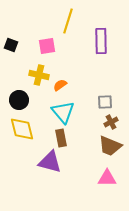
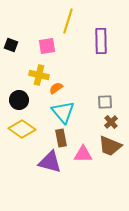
orange semicircle: moved 4 px left, 3 px down
brown cross: rotated 16 degrees counterclockwise
yellow diamond: rotated 40 degrees counterclockwise
pink triangle: moved 24 px left, 24 px up
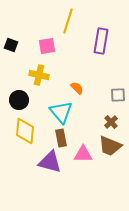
purple rectangle: rotated 10 degrees clockwise
orange semicircle: moved 21 px right; rotated 80 degrees clockwise
gray square: moved 13 px right, 7 px up
cyan triangle: moved 2 px left
yellow diamond: moved 3 px right, 2 px down; rotated 60 degrees clockwise
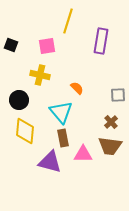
yellow cross: moved 1 px right
brown rectangle: moved 2 px right
brown trapezoid: rotated 15 degrees counterclockwise
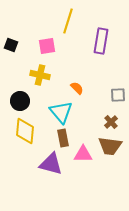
black circle: moved 1 px right, 1 px down
purple triangle: moved 1 px right, 2 px down
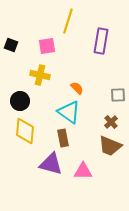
cyan triangle: moved 8 px right; rotated 15 degrees counterclockwise
brown trapezoid: rotated 15 degrees clockwise
pink triangle: moved 17 px down
